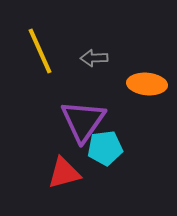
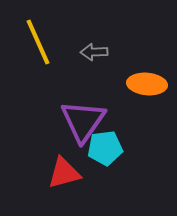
yellow line: moved 2 px left, 9 px up
gray arrow: moved 6 px up
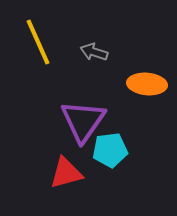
gray arrow: rotated 20 degrees clockwise
cyan pentagon: moved 5 px right, 2 px down
red triangle: moved 2 px right
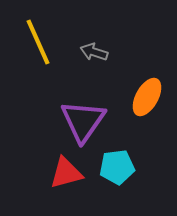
orange ellipse: moved 13 px down; rotated 66 degrees counterclockwise
cyan pentagon: moved 7 px right, 17 px down
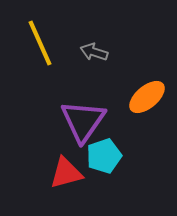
yellow line: moved 2 px right, 1 px down
orange ellipse: rotated 21 degrees clockwise
cyan pentagon: moved 13 px left, 11 px up; rotated 12 degrees counterclockwise
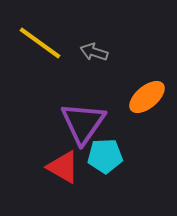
yellow line: rotated 30 degrees counterclockwise
purple triangle: moved 2 px down
cyan pentagon: moved 1 px right; rotated 16 degrees clockwise
red triangle: moved 3 px left, 6 px up; rotated 45 degrees clockwise
